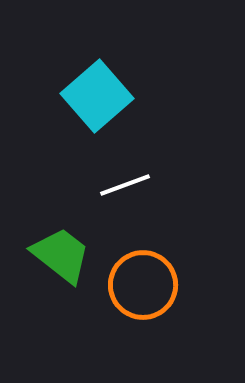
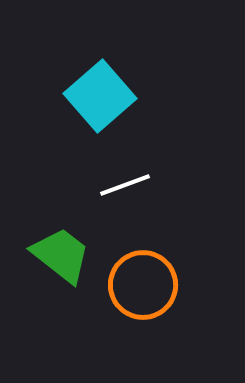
cyan square: moved 3 px right
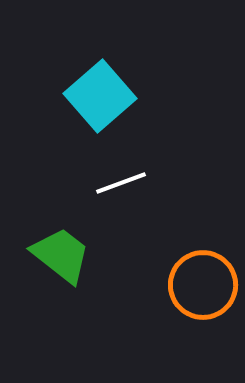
white line: moved 4 px left, 2 px up
orange circle: moved 60 px right
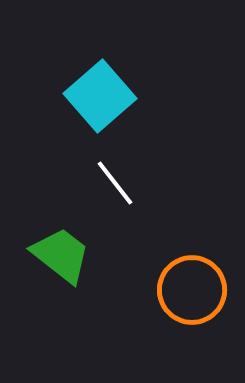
white line: moved 6 px left; rotated 72 degrees clockwise
orange circle: moved 11 px left, 5 px down
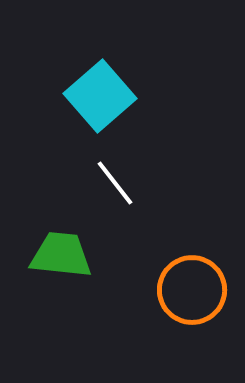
green trapezoid: rotated 32 degrees counterclockwise
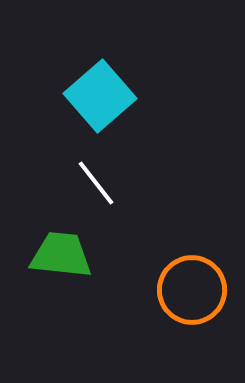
white line: moved 19 px left
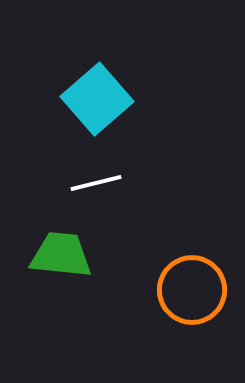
cyan square: moved 3 px left, 3 px down
white line: rotated 66 degrees counterclockwise
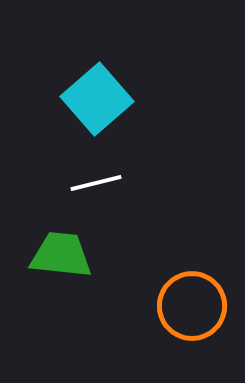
orange circle: moved 16 px down
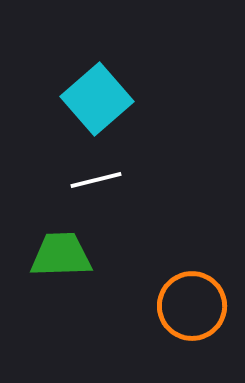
white line: moved 3 px up
green trapezoid: rotated 8 degrees counterclockwise
